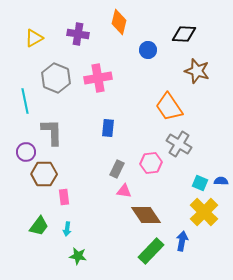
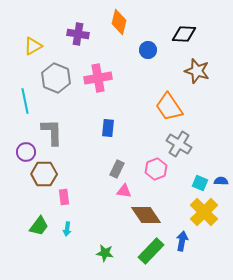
yellow triangle: moved 1 px left, 8 px down
pink hexagon: moved 5 px right, 6 px down; rotated 15 degrees counterclockwise
green star: moved 27 px right, 3 px up
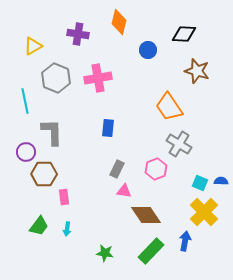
blue arrow: moved 3 px right
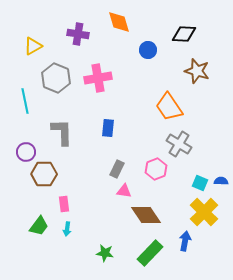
orange diamond: rotated 30 degrees counterclockwise
gray L-shape: moved 10 px right
pink rectangle: moved 7 px down
green rectangle: moved 1 px left, 2 px down
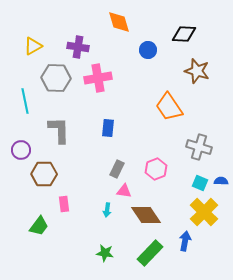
purple cross: moved 13 px down
gray hexagon: rotated 20 degrees counterclockwise
gray L-shape: moved 3 px left, 2 px up
gray cross: moved 20 px right, 3 px down; rotated 15 degrees counterclockwise
purple circle: moved 5 px left, 2 px up
cyan arrow: moved 40 px right, 19 px up
